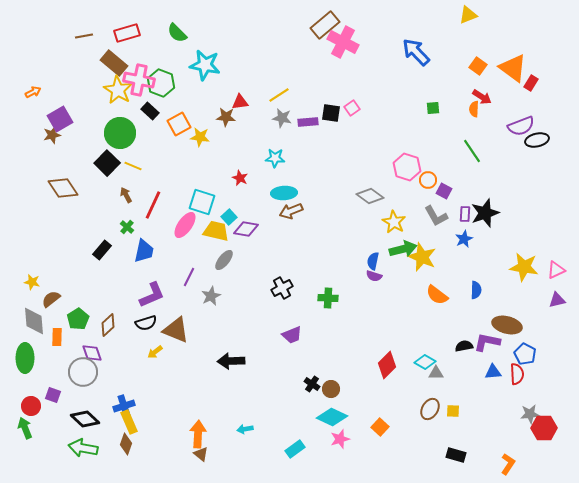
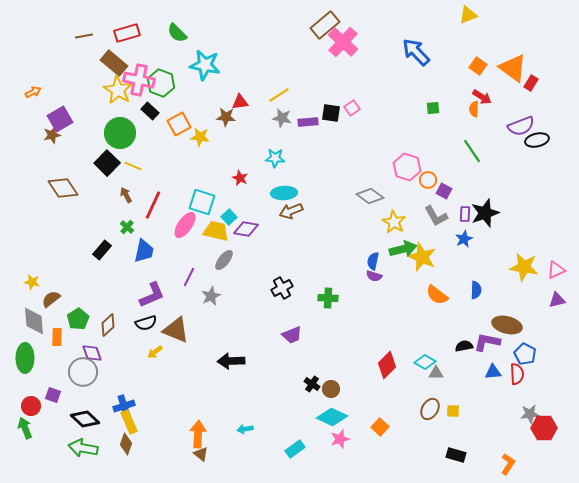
pink cross at (343, 42): rotated 16 degrees clockwise
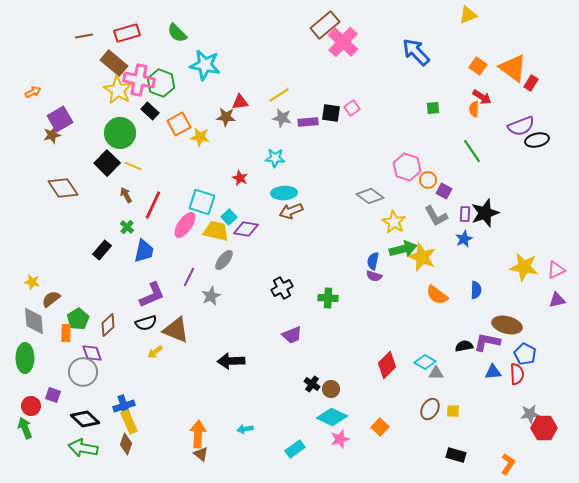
orange rectangle at (57, 337): moved 9 px right, 4 px up
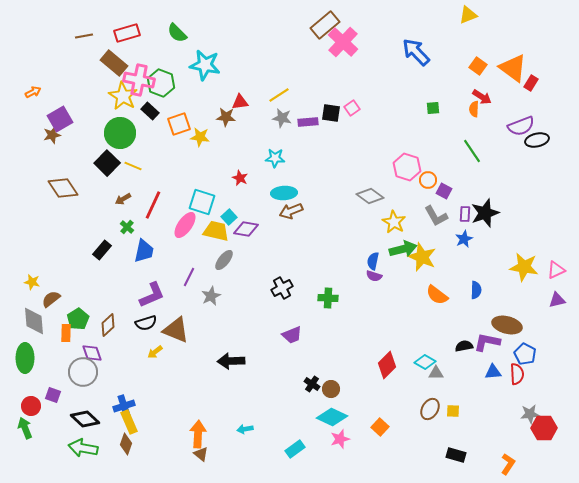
yellow star at (118, 90): moved 5 px right, 6 px down
orange square at (179, 124): rotated 10 degrees clockwise
brown arrow at (126, 195): moved 3 px left, 4 px down; rotated 91 degrees counterclockwise
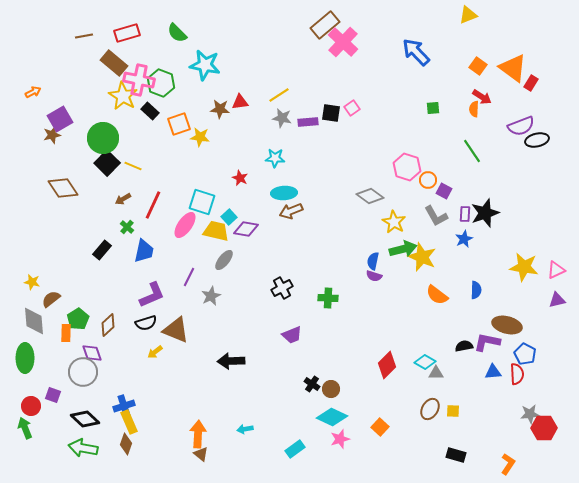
brown star at (226, 117): moved 6 px left, 8 px up
green circle at (120, 133): moved 17 px left, 5 px down
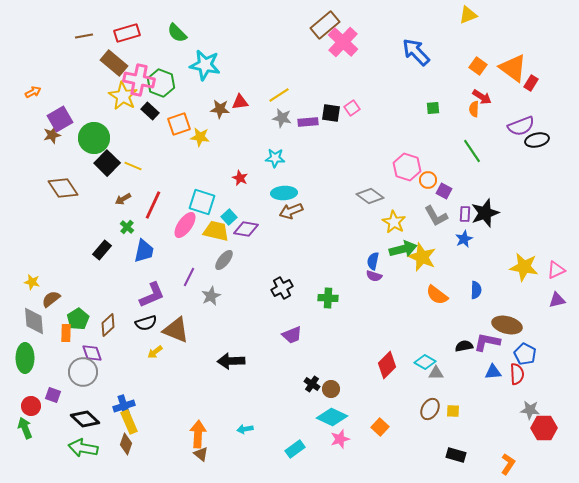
green circle at (103, 138): moved 9 px left
gray star at (530, 414): moved 4 px up; rotated 12 degrees clockwise
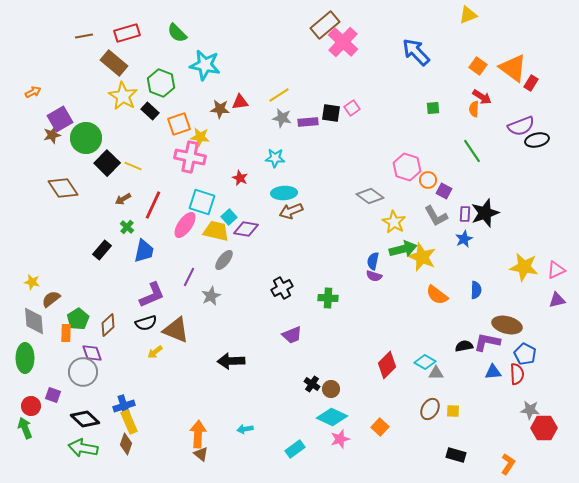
pink cross at (139, 80): moved 51 px right, 77 px down
green circle at (94, 138): moved 8 px left
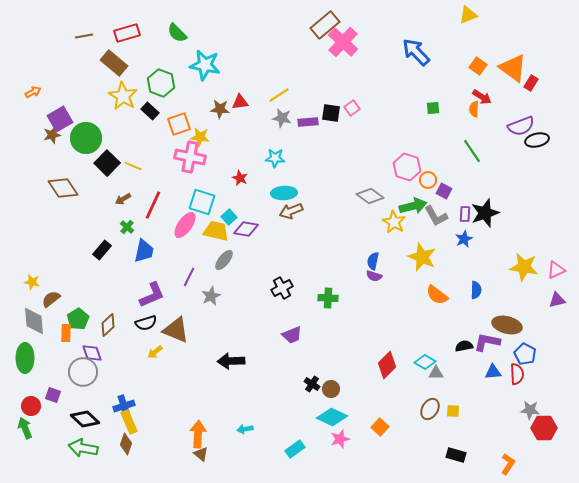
green arrow at (403, 249): moved 10 px right, 43 px up
